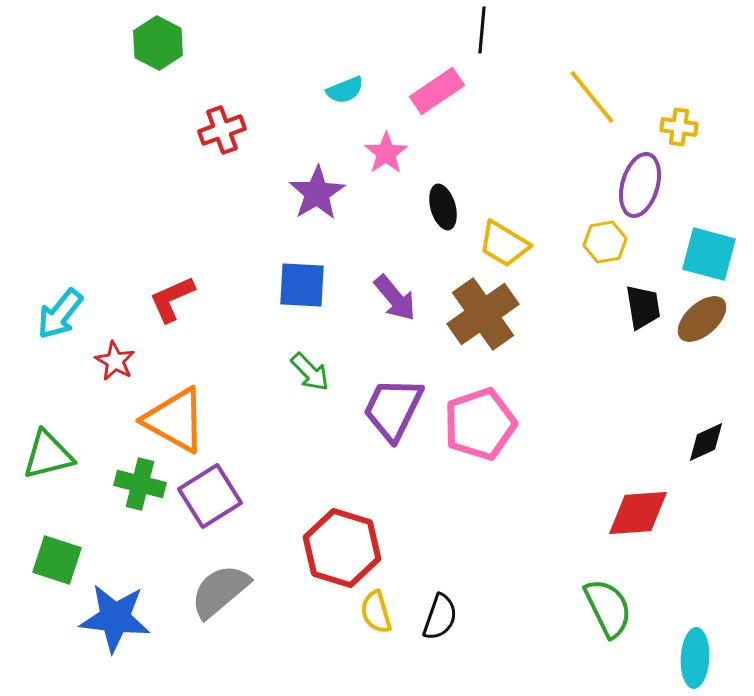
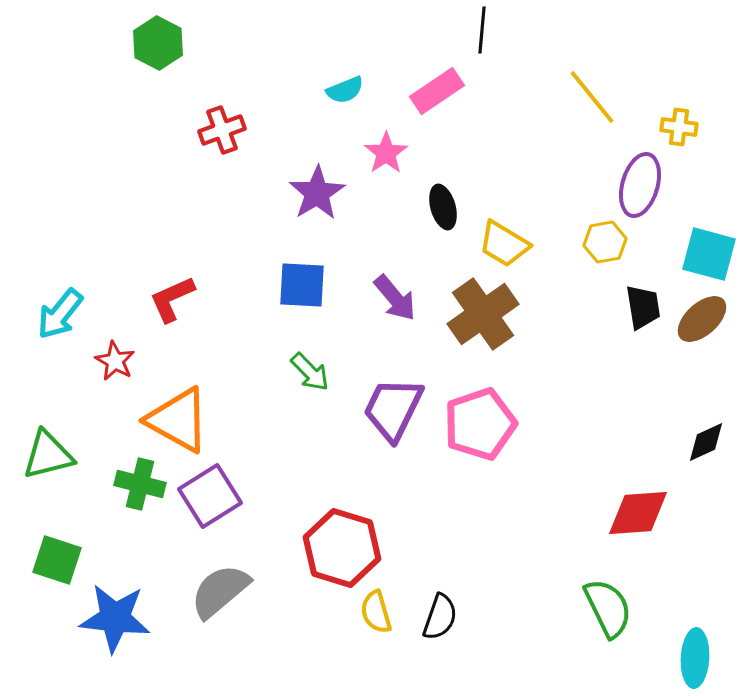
orange triangle: moved 3 px right
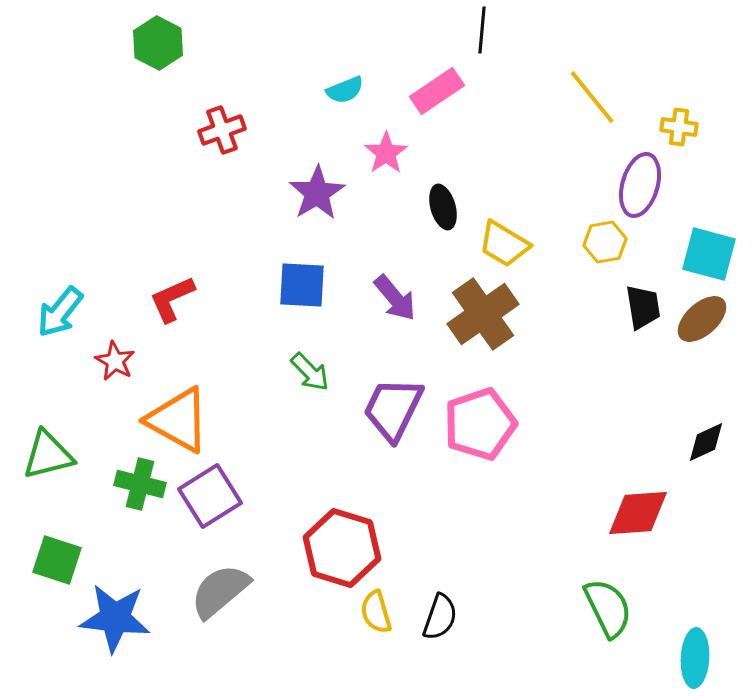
cyan arrow: moved 2 px up
